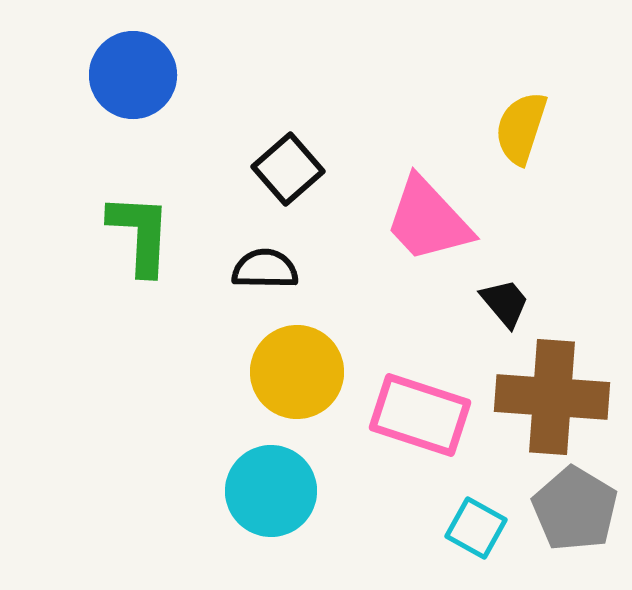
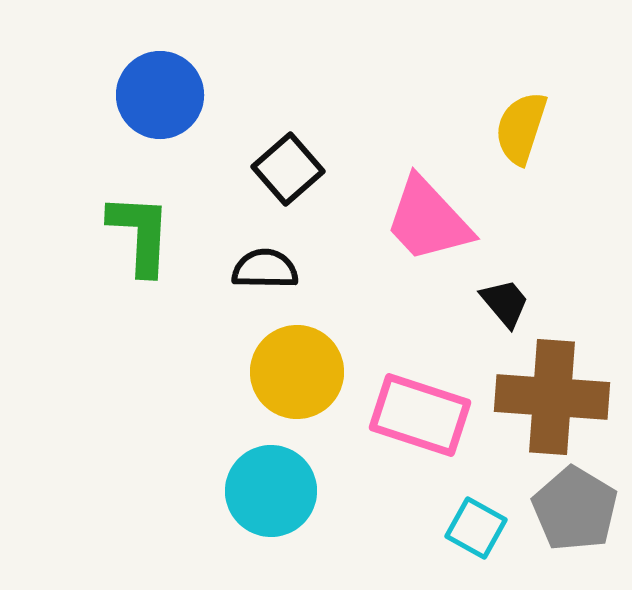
blue circle: moved 27 px right, 20 px down
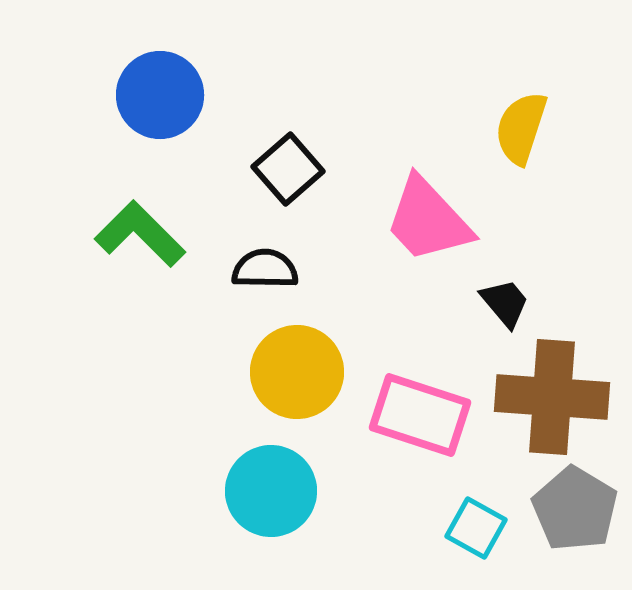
green L-shape: rotated 48 degrees counterclockwise
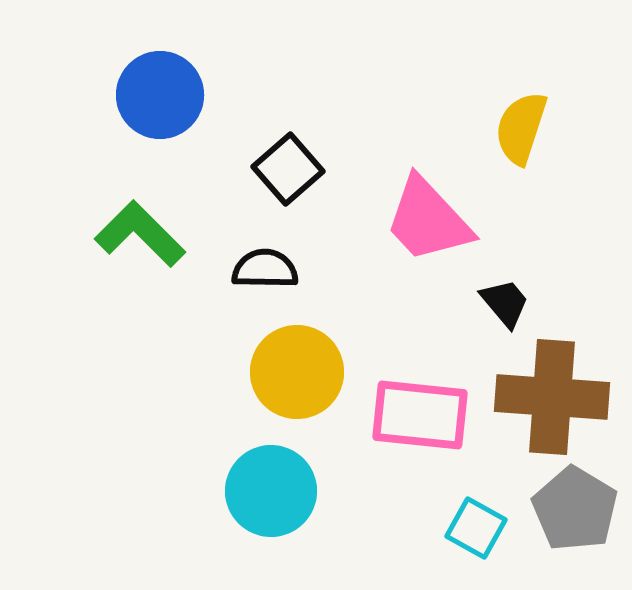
pink rectangle: rotated 12 degrees counterclockwise
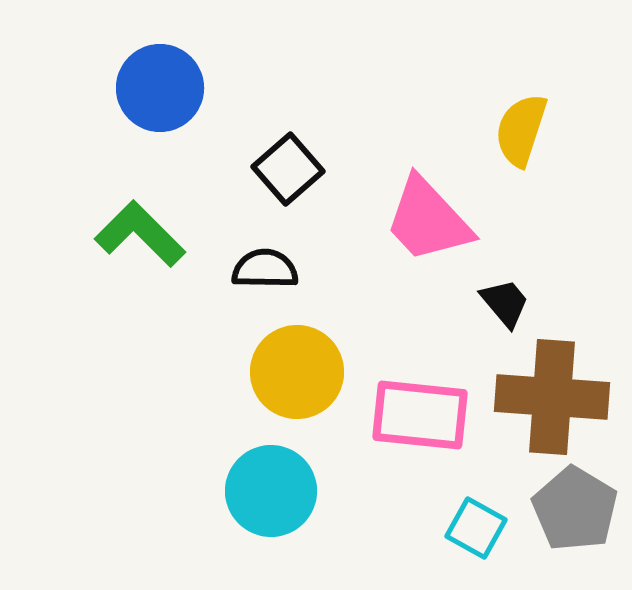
blue circle: moved 7 px up
yellow semicircle: moved 2 px down
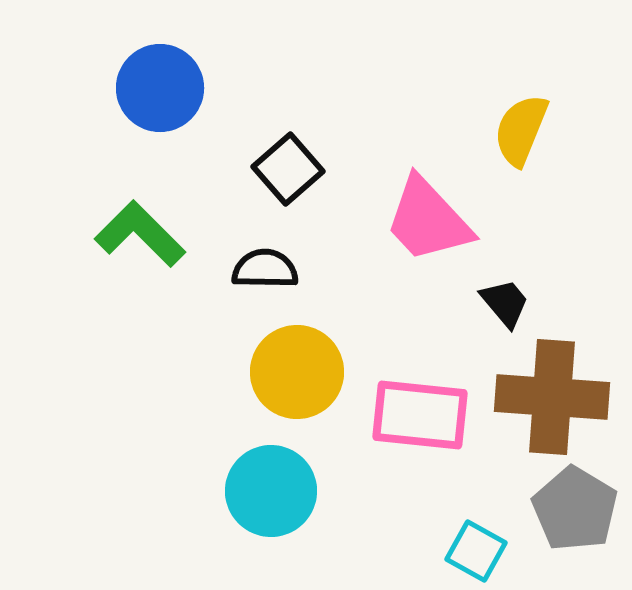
yellow semicircle: rotated 4 degrees clockwise
cyan square: moved 23 px down
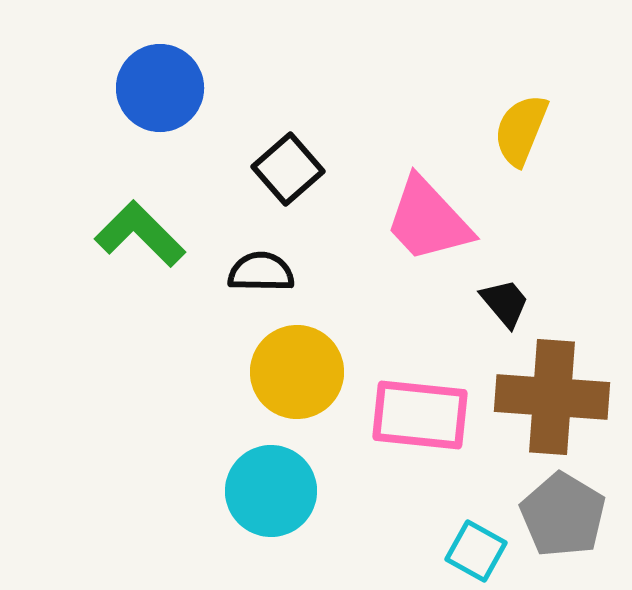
black semicircle: moved 4 px left, 3 px down
gray pentagon: moved 12 px left, 6 px down
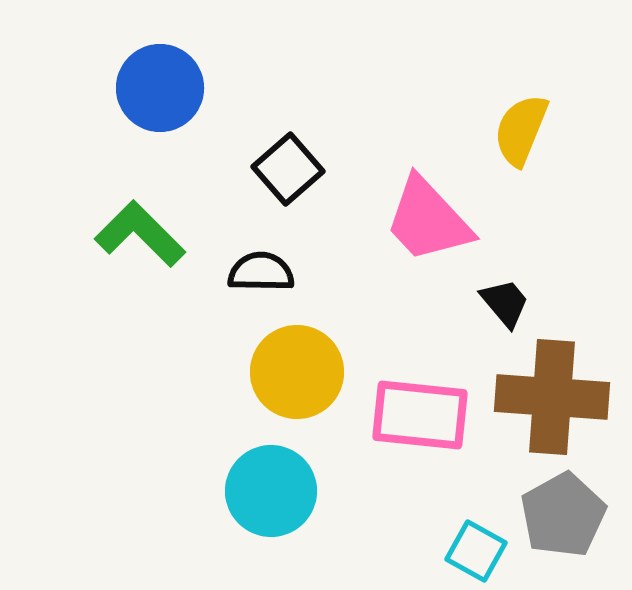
gray pentagon: rotated 12 degrees clockwise
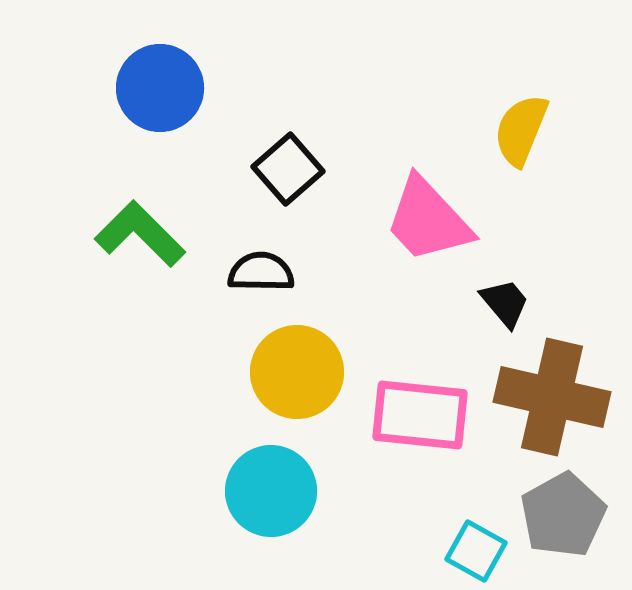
brown cross: rotated 9 degrees clockwise
